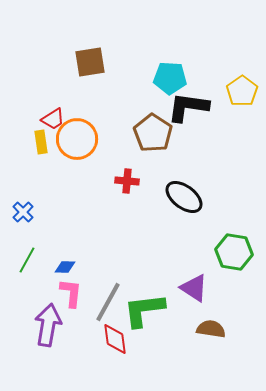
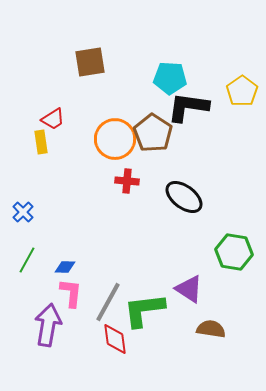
orange circle: moved 38 px right
purple triangle: moved 5 px left, 1 px down
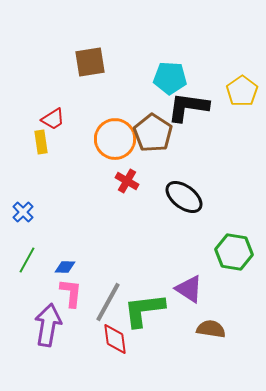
red cross: rotated 25 degrees clockwise
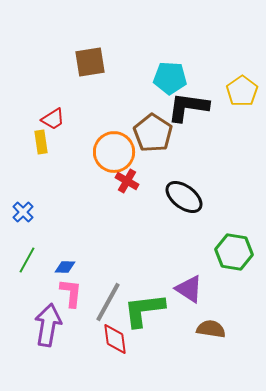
orange circle: moved 1 px left, 13 px down
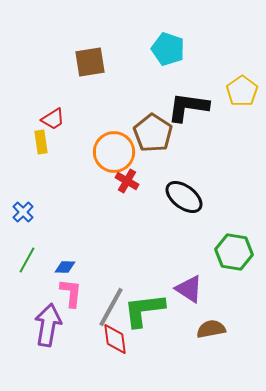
cyan pentagon: moved 2 px left, 29 px up; rotated 16 degrees clockwise
gray line: moved 3 px right, 5 px down
brown semicircle: rotated 20 degrees counterclockwise
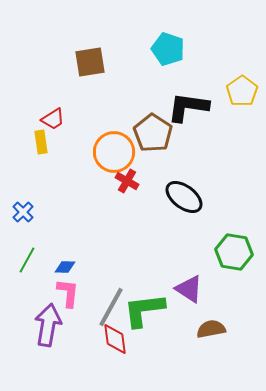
pink L-shape: moved 3 px left
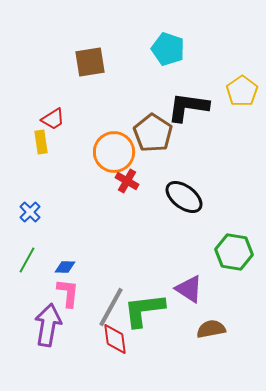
blue cross: moved 7 px right
